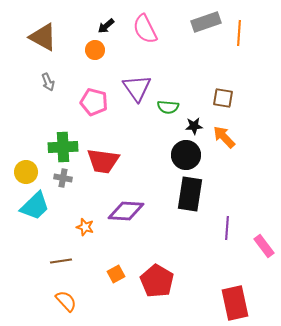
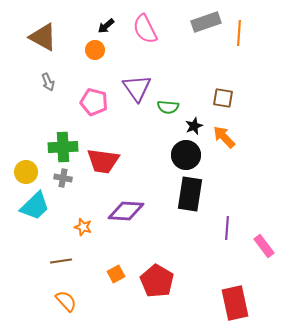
black star: rotated 18 degrees counterclockwise
orange star: moved 2 px left
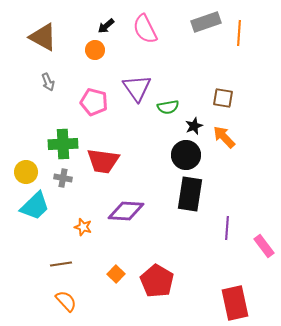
green semicircle: rotated 15 degrees counterclockwise
green cross: moved 3 px up
brown line: moved 3 px down
orange square: rotated 18 degrees counterclockwise
